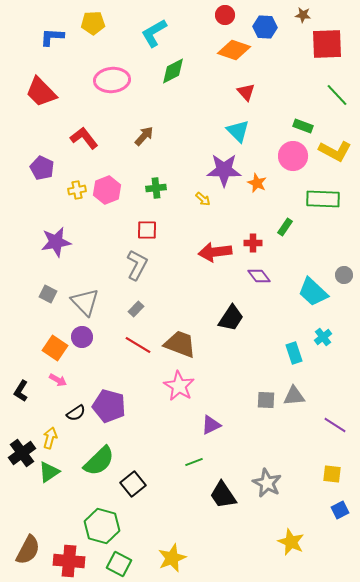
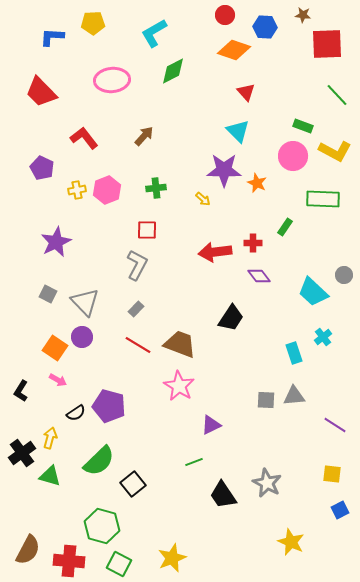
purple star at (56, 242): rotated 16 degrees counterclockwise
green triangle at (49, 472): moved 1 px right, 4 px down; rotated 50 degrees clockwise
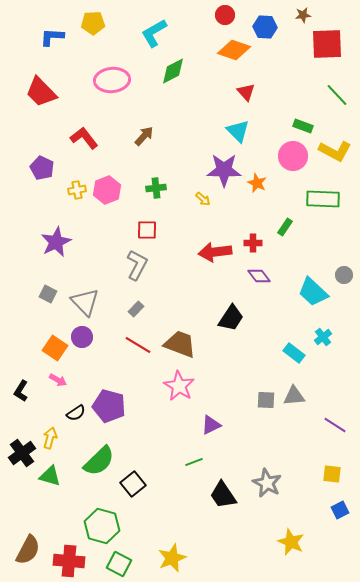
brown star at (303, 15): rotated 14 degrees counterclockwise
cyan rectangle at (294, 353): rotated 35 degrees counterclockwise
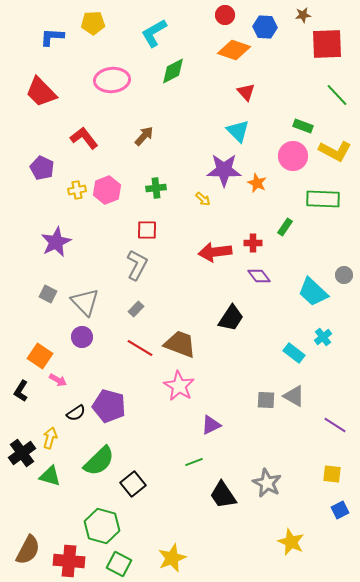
red line at (138, 345): moved 2 px right, 3 px down
orange square at (55, 348): moved 15 px left, 8 px down
gray triangle at (294, 396): rotated 35 degrees clockwise
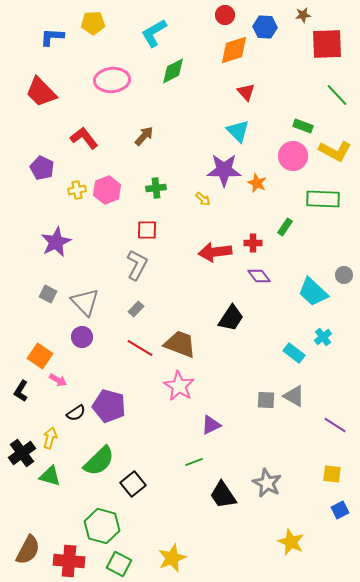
orange diamond at (234, 50): rotated 36 degrees counterclockwise
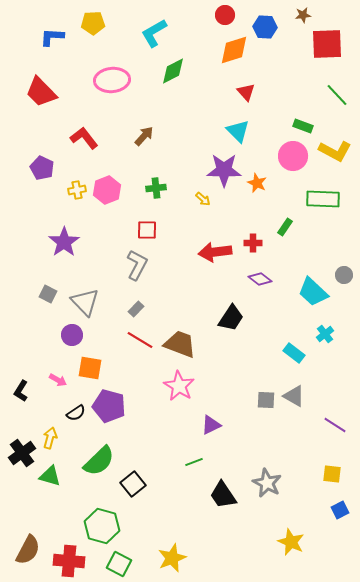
purple star at (56, 242): moved 8 px right; rotated 8 degrees counterclockwise
purple diamond at (259, 276): moved 1 px right, 3 px down; rotated 15 degrees counterclockwise
purple circle at (82, 337): moved 10 px left, 2 px up
cyan cross at (323, 337): moved 2 px right, 3 px up
red line at (140, 348): moved 8 px up
orange square at (40, 356): moved 50 px right, 12 px down; rotated 25 degrees counterclockwise
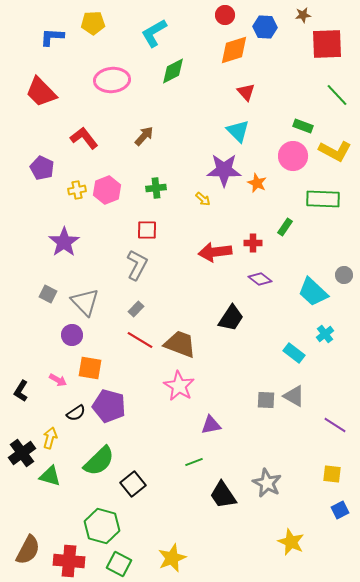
purple triangle at (211, 425): rotated 15 degrees clockwise
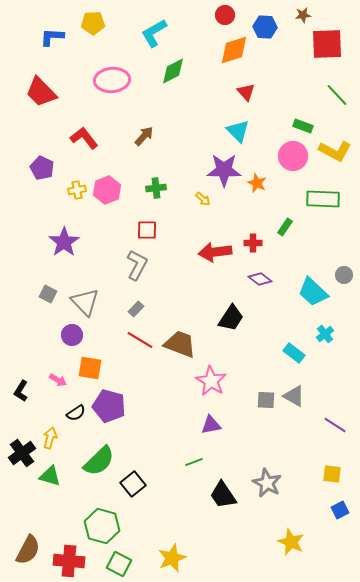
pink star at (179, 386): moved 32 px right, 5 px up
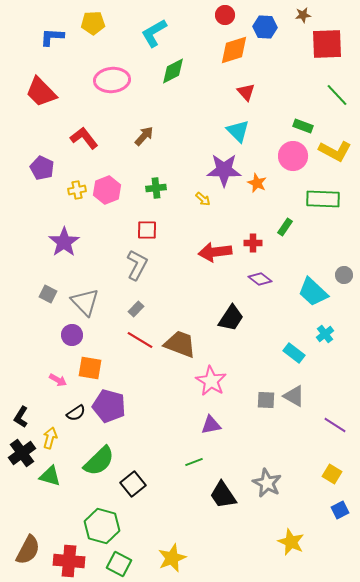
black L-shape at (21, 391): moved 26 px down
yellow square at (332, 474): rotated 24 degrees clockwise
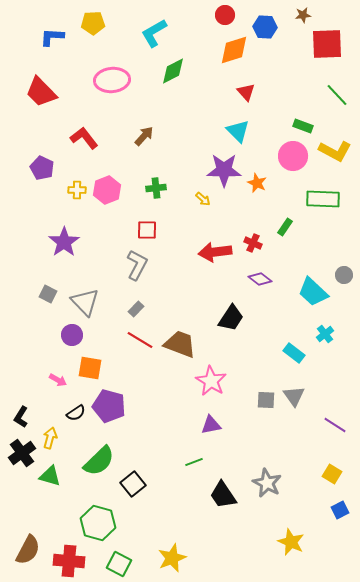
yellow cross at (77, 190): rotated 12 degrees clockwise
red cross at (253, 243): rotated 24 degrees clockwise
gray triangle at (294, 396): rotated 25 degrees clockwise
green hexagon at (102, 526): moved 4 px left, 3 px up
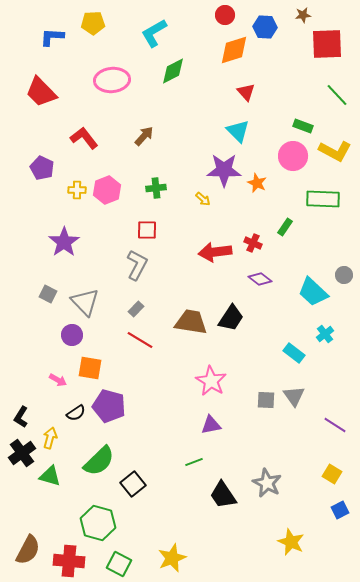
brown trapezoid at (180, 344): moved 11 px right, 22 px up; rotated 12 degrees counterclockwise
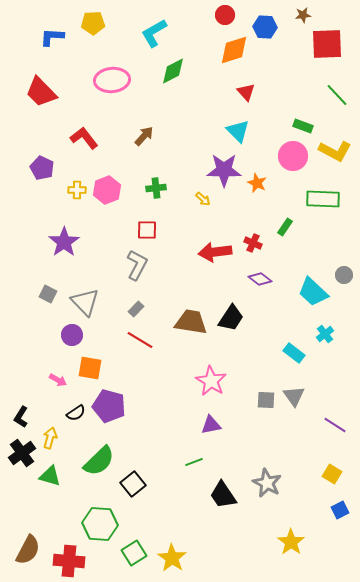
green hexagon at (98, 523): moved 2 px right, 1 px down; rotated 12 degrees counterclockwise
yellow star at (291, 542): rotated 12 degrees clockwise
yellow star at (172, 558): rotated 16 degrees counterclockwise
green square at (119, 564): moved 15 px right, 11 px up; rotated 30 degrees clockwise
